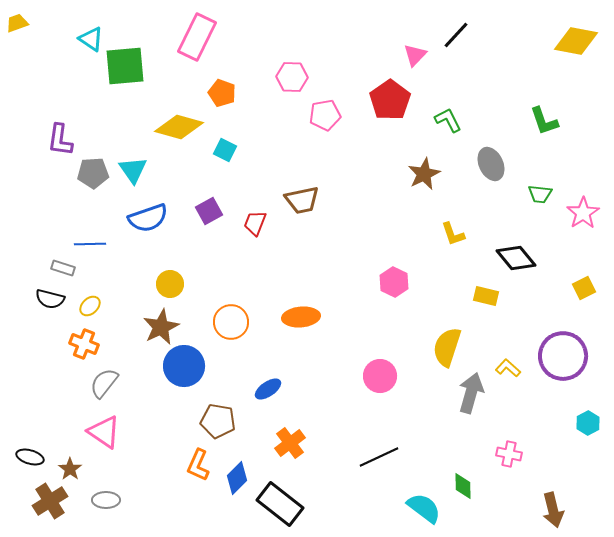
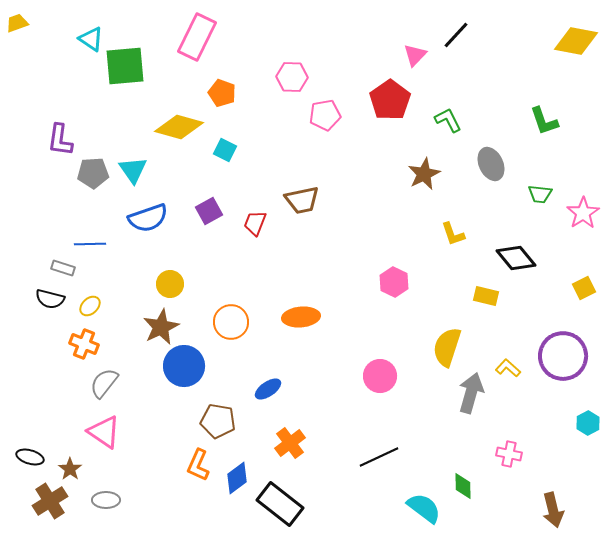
blue diamond at (237, 478): rotated 8 degrees clockwise
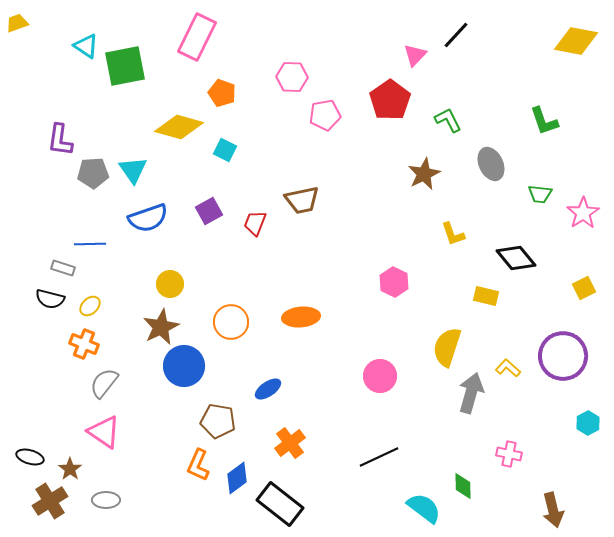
cyan triangle at (91, 39): moved 5 px left, 7 px down
green square at (125, 66): rotated 6 degrees counterclockwise
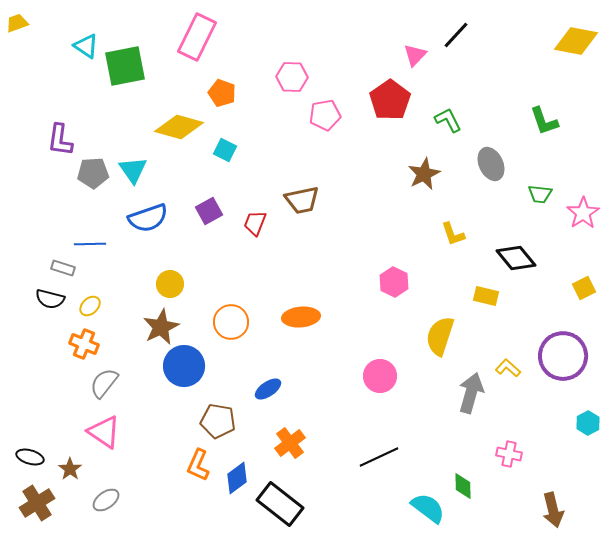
yellow semicircle at (447, 347): moved 7 px left, 11 px up
gray ellipse at (106, 500): rotated 36 degrees counterclockwise
brown cross at (50, 501): moved 13 px left, 2 px down
cyan semicircle at (424, 508): moved 4 px right
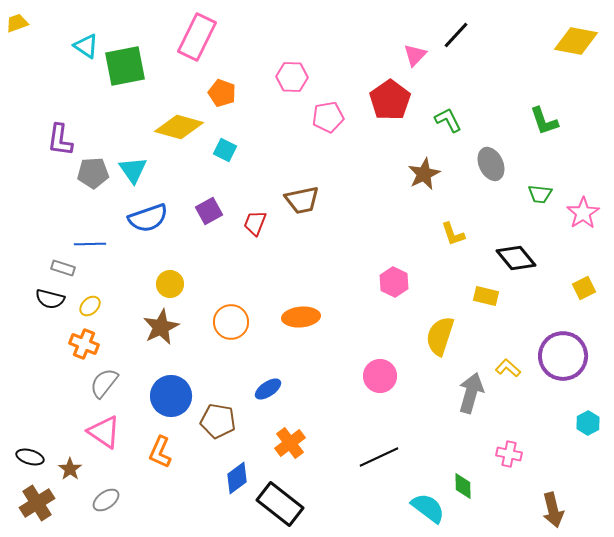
pink pentagon at (325, 115): moved 3 px right, 2 px down
blue circle at (184, 366): moved 13 px left, 30 px down
orange L-shape at (198, 465): moved 38 px left, 13 px up
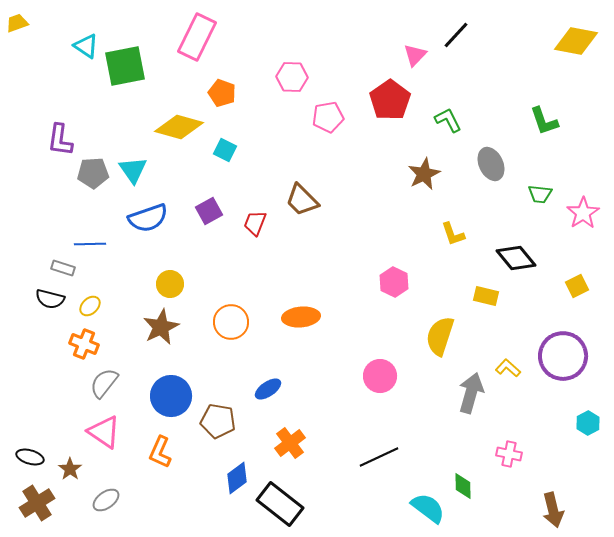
brown trapezoid at (302, 200): rotated 57 degrees clockwise
yellow square at (584, 288): moved 7 px left, 2 px up
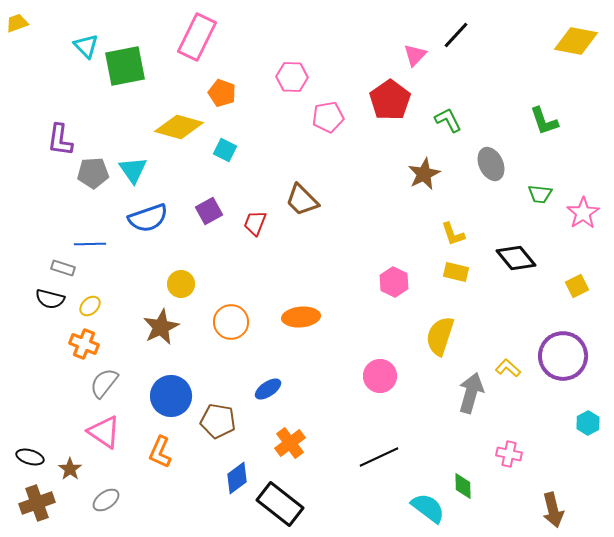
cyan triangle at (86, 46): rotated 12 degrees clockwise
yellow circle at (170, 284): moved 11 px right
yellow rectangle at (486, 296): moved 30 px left, 24 px up
brown cross at (37, 503): rotated 12 degrees clockwise
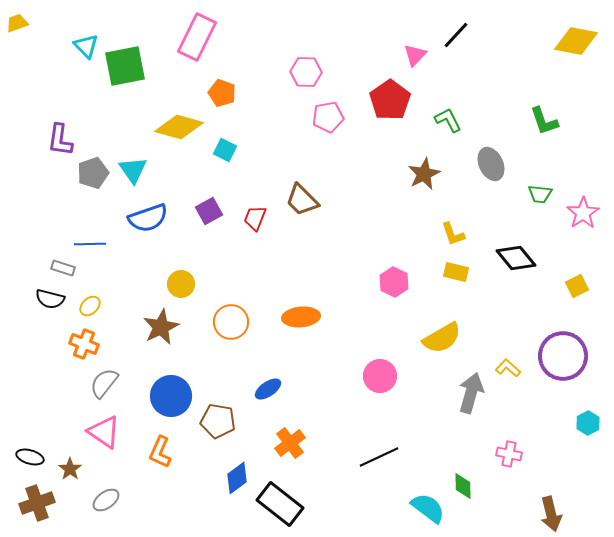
pink hexagon at (292, 77): moved 14 px right, 5 px up
gray pentagon at (93, 173): rotated 16 degrees counterclockwise
red trapezoid at (255, 223): moved 5 px up
yellow semicircle at (440, 336): moved 2 px right, 2 px down; rotated 138 degrees counterclockwise
brown arrow at (553, 510): moved 2 px left, 4 px down
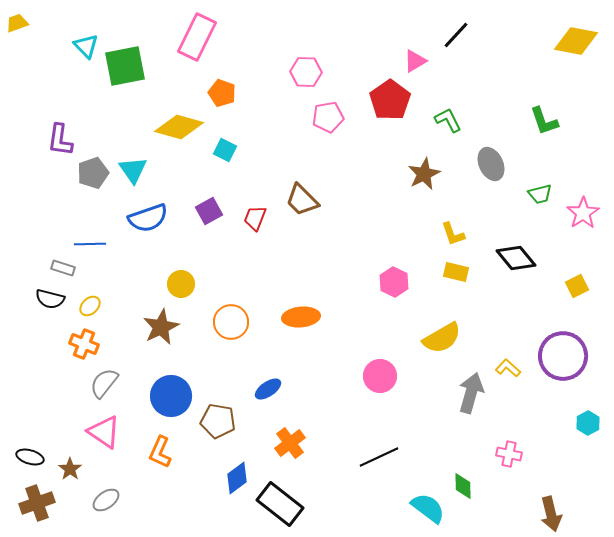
pink triangle at (415, 55): moved 6 px down; rotated 15 degrees clockwise
green trapezoid at (540, 194): rotated 20 degrees counterclockwise
